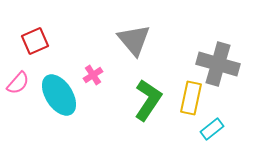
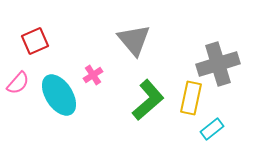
gray cross: rotated 33 degrees counterclockwise
green L-shape: rotated 15 degrees clockwise
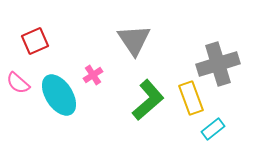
gray triangle: rotated 6 degrees clockwise
pink semicircle: rotated 90 degrees clockwise
yellow rectangle: rotated 32 degrees counterclockwise
cyan rectangle: moved 1 px right
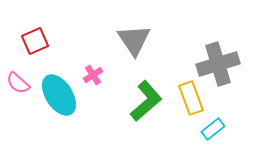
green L-shape: moved 2 px left, 1 px down
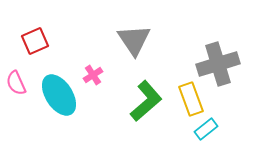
pink semicircle: moved 2 px left; rotated 25 degrees clockwise
yellow rectangle: moved 1 px down
cyan rectangle: moved 7 px left
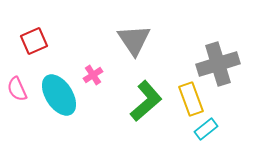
red square: moved 1 px left
pink semicircle: moved 1 px right, 6 px down
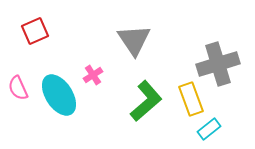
red square: moved 1 px right, 10 px up
pink semicircle: moved 1 px right, 1 px up
cyan rectangle: moved 3 px right
